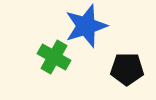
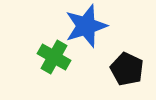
black pentagon: rotated 24 degrees clockwise
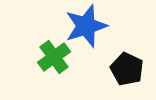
green cross: rotated 24 degrees clockwise
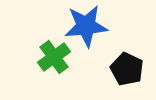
blue star: rotated 12 degrees clockwise
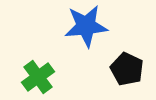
green cross: moved 16 px left, 20 px down
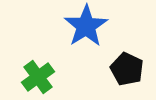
blue star: rotated 27 degrees counterclockwise
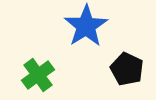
green cross: moved 2 px up
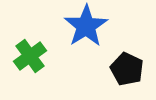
green cross: moved 8 px left, 19 px up
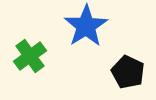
black pentagon: moved 1 px right, 3 px down
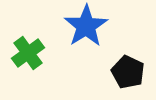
green cross: moved 2 px left, 3 px up
